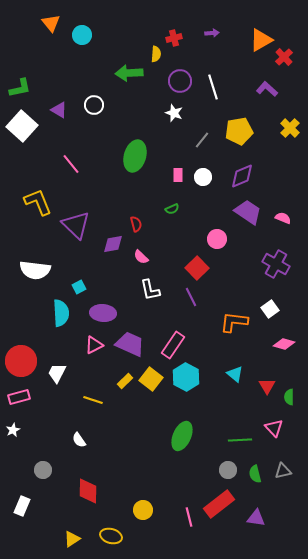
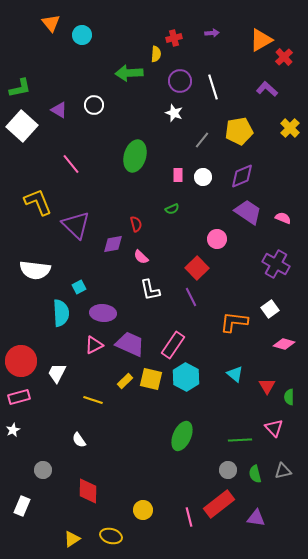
yellow square at (151, 379): rotated 25 degrees counterclockwise
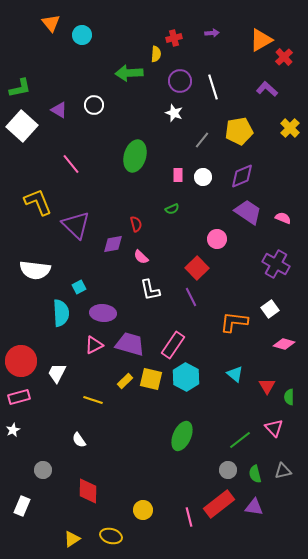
purple trapezoid at (130, 344): rotated 8 degrees counterclockwise
green line at (240, 440): rotated 35 degrees counterclockwise
purple triangle at (256, 518): moved 2 px left, 11 px up
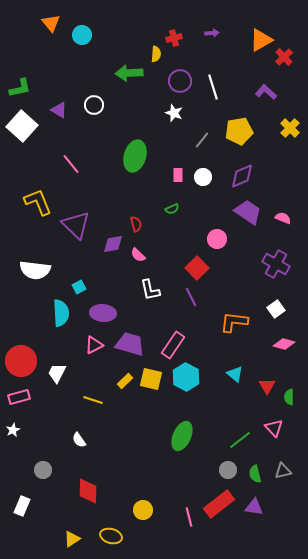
purple L-shape at (267, 89): moved 1 px left, 3 px down
pink semicircle at (141, 257): moved 3 px left, 2 px up
white square at (270, 309): moved 6 px right
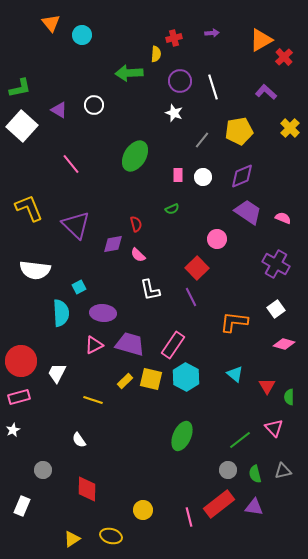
green ellipse at (135, 156): rotated 16 degrees clockwise
yellow L-shape at (38, 202): moved 9 px left, 6 px down
red diamond at (88, 491): moved 1 px left, 2 px up
